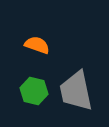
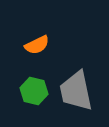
orange semicircle: rotated 135 degrees clockwise
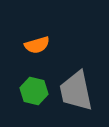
orange semicircle: rotated 10 degrees clockwise
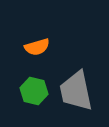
orange semicircle: moved 2 px down
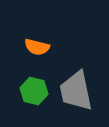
orange semicircle: rotated 30 degrees clockwise
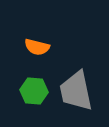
green hexagon: rotated 8 degrees counterclockwise
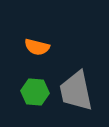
green hexagon: moved 1 px right, 1 px down
